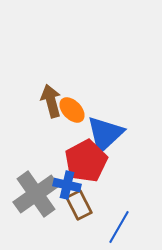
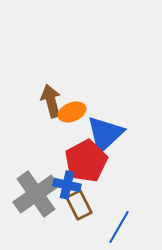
orange ellipse: moved 2 px down; rotated 68 degrees counterclockwise
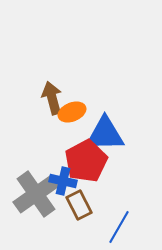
brown arrow: moved 1 px right, 3 px up
blue triangle: rotated 42 degrees clockwise
blue cross: moved 4 px left, 4 px up
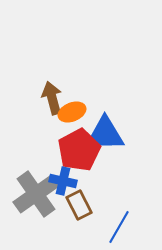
red pentagon: moved 7 px left, 11 px up
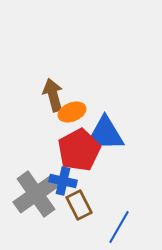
brown arrow: moved 1 px right, 3 px up
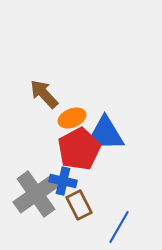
brown arrow: moved 9 px left, 1 px up; rotated 28 degrees counterclockwise
orange ellipse: moved 6 px down
red pentagon: moved 1 px up
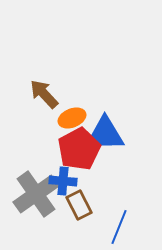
blue cross: rotated 8 degrees counterclockwise
blue line: rotated 8 degrees counterclockwise
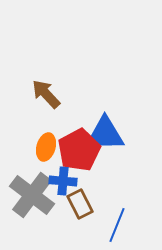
brown arrow: moved 2 px right
orange ellipse: moved 26 px left, 29 px down; rotated 52 degrees counterclockwise
red pentagon: moved 1 px down
gray cross: moved 4 px left, 1 px down; rotated 18 degrees counterclockwise
brown rectangle: moved 1 px right, 1 px up
blue line: moved 2 px left, 2 px up
